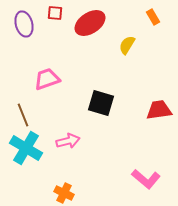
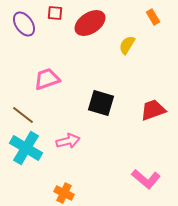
purple ellipse: rotated 20 degrees counterclockwise
red trapezoid: moved 6 px left; rotated 12 degrees counterclockwise
brown line: rotated 30 degrees counterclockwise
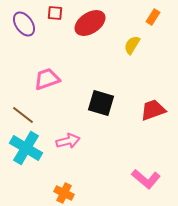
orange rectangle: rotated 63 degrees clockwise
yellow semicircle: moved 5 px right
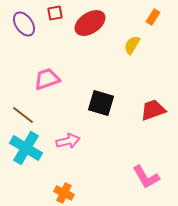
red square: rotated 14 degrees counterclockwise
pink L-shape: moved 2 px up; rotated 20 degrees clockwise
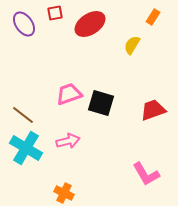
red ellipse: moved 1 px down
pink trapezoid: moved 22 px right, 15 px down
pink L-shape: moved 3 px up
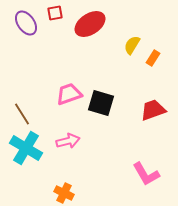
orange rectangle: moved 41 px down
purple ellipse: moved 2 px right, 1 px up
brown line: moved 1 px left, 1 px up; rotated 20 degrees clockwise
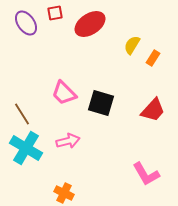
pink trapezoid: moved 5 px left, 1 px up; rotated 116 degrees counterclockwise
red trapezoid: rotated 152 degrees clockwise
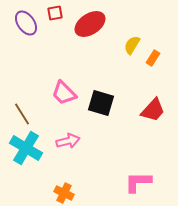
pink L-shape: moved 8 px left, 8 px down; rotated 120 degrees clockwise
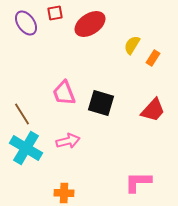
pink trapezoid: rotated 24 degrees clockwise
orange cross: rotated 24 degrees counterclockwise
